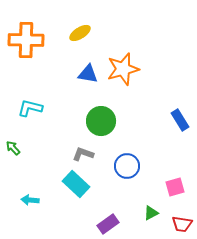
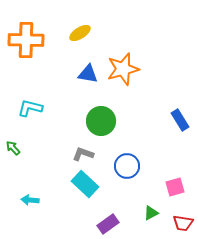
cyan rectangle: moved 9 px right
red trapezoid: moved 1 px right, 1 px up
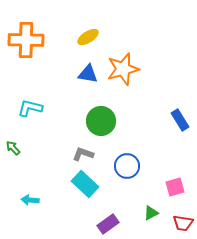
yellow ellipse: moved 8 px right, 4 px down
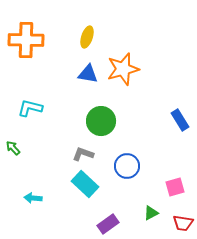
yellow ellipse: moved 1 px left; rotated 40 degrees counterclockwise
cyan arrow: moved 3 px right, 2 px up
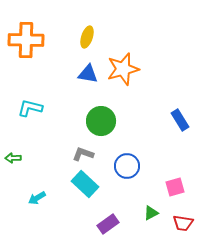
green arrow: moved 10 px down; rotated 49 degrees counterclockwise
cyan arrow: moved 4 px right; rotated 36 degrees counterclockwise
